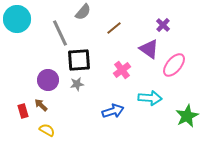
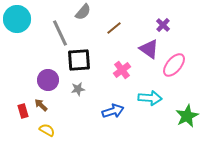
gray star: moved 1 px right, 5 px down
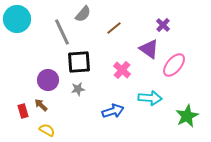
gray semicircle: moved 2 px down
gray line: moved 2 px right, 1 px up
black square: moved 2 px down
pink cross: rotated 12 degrees counterclockwise
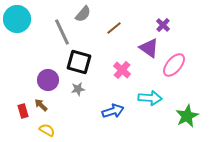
purple triangle: moved 1 px up
black square: rotated 20 degrees clockwise
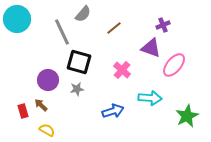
purple cross: rotated 24 degrees clockwise
purple triangle: moved 2 px right; rotated 15 degrees counterclockwise
gray star: moved 1 px left
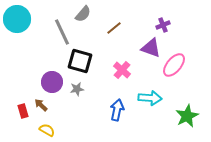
black square: moved 1 px right, 1 px up
purple circle: moved 4 px right, 2 px down
blue arrow: moved 4 px right, 1 px up; rotated 60 degrees counterclockwise
